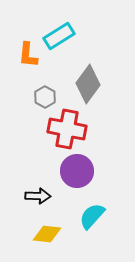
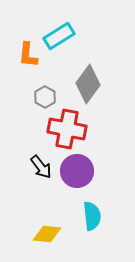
black arrow: moved 3 px right, 29 px up; rotated 50 degrees clockwise
cyan semicircle: rotated 132 degrees clockwise
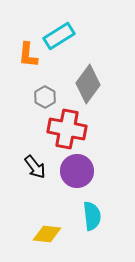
black arrow: moved 6 px left
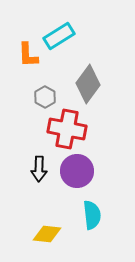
orange L-shape: rotated 8 degrees counterclockwise
black arrow: moved 4 px right, 2 px down; rotated 40 degrees clockwise
cyan semicircle: moved 1 px up
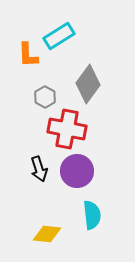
black arrow: rotated 20 degrees counterclockwise
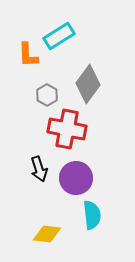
gray hexagon: moved 2 px right, 2 px up
purple circle: moved 1 px left, 7 px down
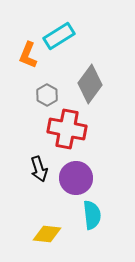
orange L-shape: rotated 24 degrees clockwise
gray diamond: moved 2 px right
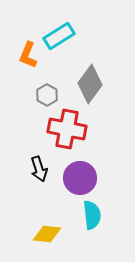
purple circle: moved 4 px right
